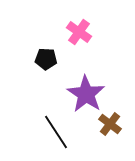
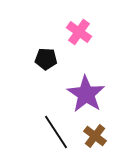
brown cross: moved 15 px left, 12 px down
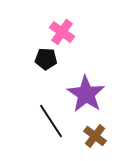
pink cross: moved 17 px left
black line: moved 5 px left, 11 px up
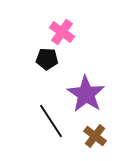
black pentagon: moved 1 px right
